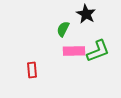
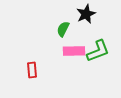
black star: rotated 18 degrees clockwise
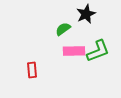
green semicircle: rotated 28 degrees clockwise
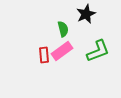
green semicircle: rotated 112 degrees clockwise
pink rectangle: moved 12 px left; rotated 35 degrees counterclockwise
red rectangle: moved 12 px right, 15 px up
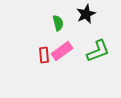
green semicircle: moved 5 px left, 6 px up
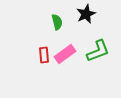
green semicircle: moved 1 px left, 1 px up
pink rectangle: moved 3 px right, 3 px down
